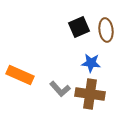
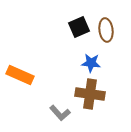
gray L-shape: moved 24 px down
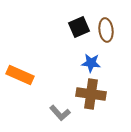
brown cross: moved 1 px right
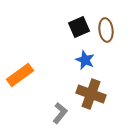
blue star: moved 6 px left, 3 px up; rotated 18 degrees clockwise
orange rectangle: rotated 60 degrees counterclockwise
brown cross: rotated 12 degrees clockwise
gray L-shape: rotated 100 degrees counterclockwise
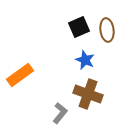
brown ellipse: moved 1 px right
brown cross: moved 3 px left
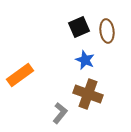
brown ellipse: moved 1 px down
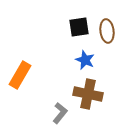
black square: rotated 15 degrees clockwise
orange rectangle: rotated 24 degrees counterclockwise
brown cross: rotated 8 degrees counterclockwise
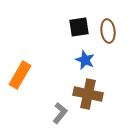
brown ellipse: moved 1 px right
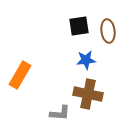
black square: moved 1 px up
blue star: moved 1 px right; rotated 30 degrees counterclockwise
gray L-shape: rotated 55 degrees clockwise
